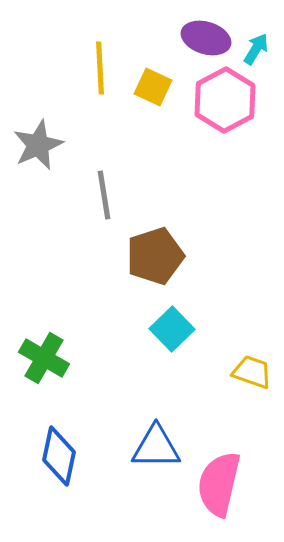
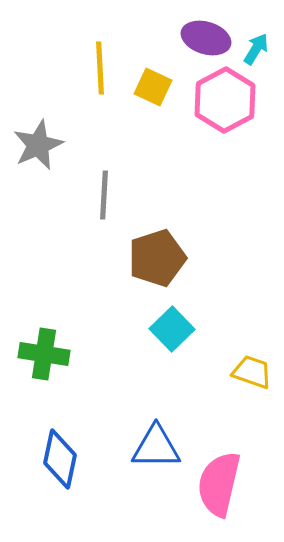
gray line: rotated 12 degrees clockwise
brown pentagon: moved 2 px right, 2 px down
green cross: moved 4 px up; rotated 21 degrees counterclockwise
blue diamond: moved 1 px right, 3 px down
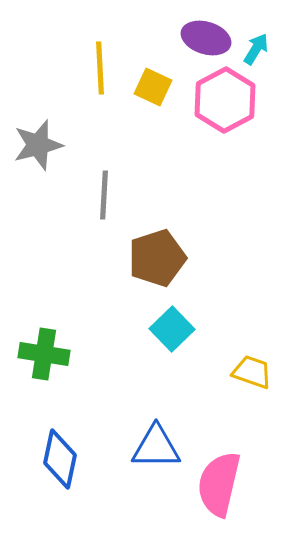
gray star: rotated 9 degrees clockwise
